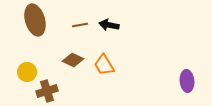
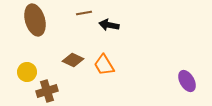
brown line: moved 4 px right, 12 px up
purple ellipse: rotated 25 degrees counterclockwise
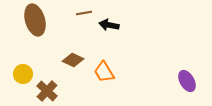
orange trapezoid: moved 7 px down
yellow circle: moved 4 px left, 2 px down
brown cross: rotated 30 degrees counterclockwise
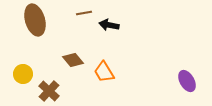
brown diamond: rotated 25 degrees clockwise
brown cross: moved 2 px right
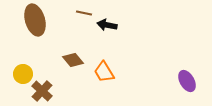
brown line: rotated 21 degrees clockwise
black arrow: moved 2 px left
brown cross: moved 7 px left
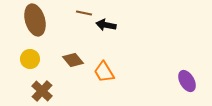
black arrow: moved 1 px left
yellow circle: moved 7 px right, 15 px up
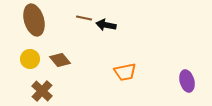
brown line: moved 5 px down
brown ellipse: moved 1 px left
brown diamond: moved 13 px left
orange trapezoid: moved 21 px right; rotated 70 degrees counterclockwise
purple ellipse: rotated 15 degrees clockwise
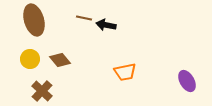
purple ellipse: rotated 15 degrees counterclockwise
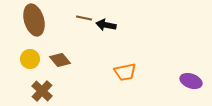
purple ellipse: moved 4 px right; rotated 40 degrees counterclockwise
